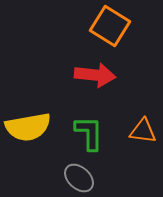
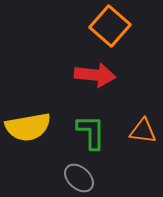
orange square: rotated 9 degrees clockwise
green L-shape: moved 2 px right, 1 px up
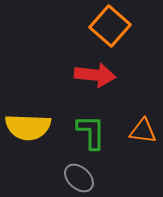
yellow semicircle: rotated 12 degrees clockwise
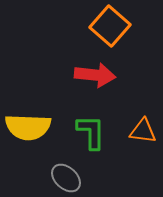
gray ellipse: moved 13 px left
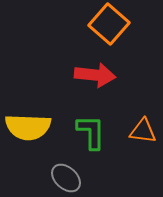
orange square: moved 1 px left, 2 px up
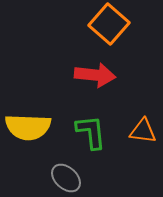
green L-shape: rotated 6 degrees counterclockwise
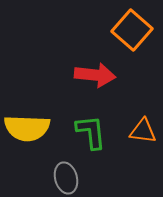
orange square: moved 23 px right, 6 px down
yellow semicircle: moved 1 px left, 1 px down
gray ellipse: rotated 32 degrees clockwise
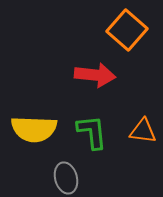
orange square: moved 5 px left
yellow semicircle: moved 7 px right, 1 px down
green L-shape: moved 1 px right
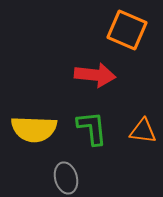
orange square: rotated 18 degrees counterclockwise
green L-shape: moved 4 px up
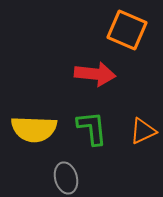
red arrow: moved 1 px up
orange triangle: rotated 32 degrees counterclockwise
